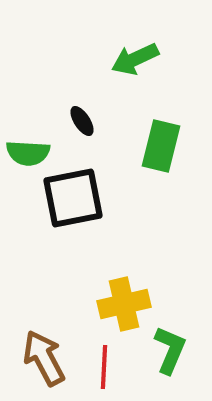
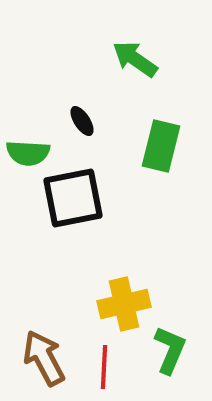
green arrow: rotated 60 degrees clockwise
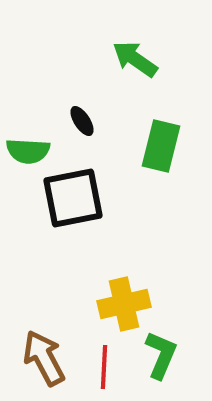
green semicircle: moved 2 px up
green L-shape: moved 9 px left, 5 px down
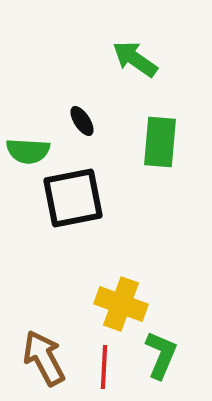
green rectangle: moved 1 px left, 4 px up; rotated 9 degrees counterclockwise
yellow cross: moved 3 px left; rotated 33 degrees clockwise
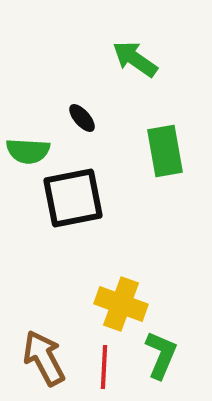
black ellipse: moved 3 px up; rotated 8 degrees counterclockwise
green rectangle: moved 5 px right, 9 px down; rotated 15 degrees counterclockwise
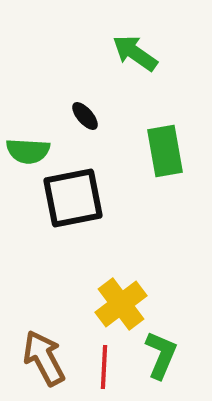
green arrow: moved 6 px up
black ellipse: moved 3 px right, 2 px up
yellow cross: rotated 33 degrees clockwise
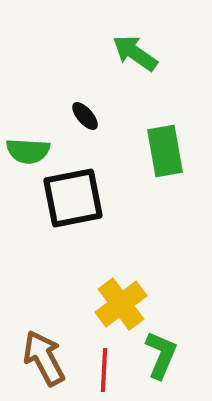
red line: moved 3 px down
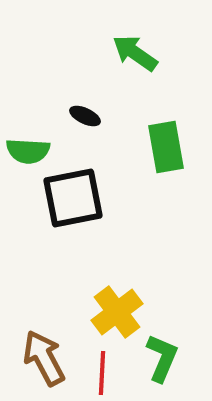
black ellipse: rotated 24 degrees counterclockwise
green rectangle: moved 1 px right, 4 px up
yellow cross: moved 4 px left, 8 px down
green L-shape: moved 1 px right, 3 px down
red line: moved 2 px left, 3 px down
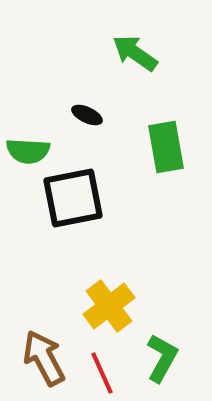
black ellipse: moved 2 px right, 1 px up
yellow cross: moved 8 px left, 6 px up
green L-shape: rotated 6 degrees clockwise
red line: rotated 27 degrees counterclockwise
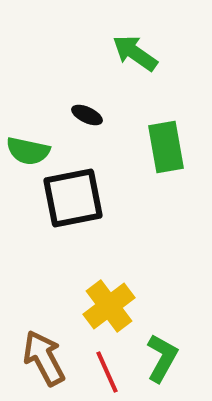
green semicircle: rotated 9 degrees clockwise
red line: moved 5 px right, 1 px up
